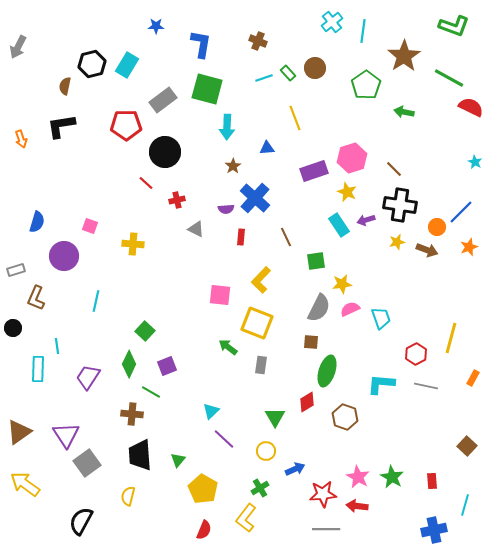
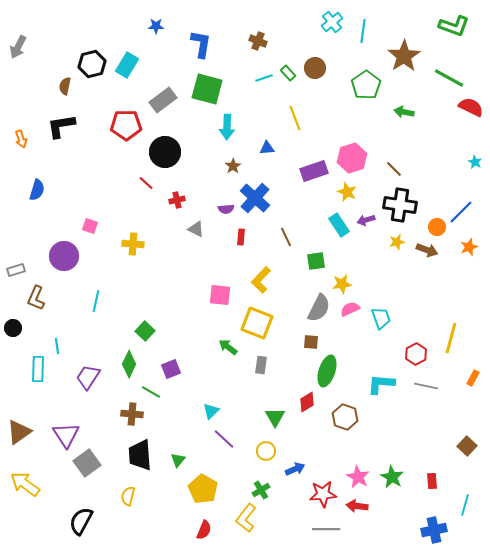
blue semicircle at (37, 222): moved 32 px up
purple square at (167, 366): moved 4 px right, 3 px down
green cross at (260, 488): moved 1 px right, 2 px down
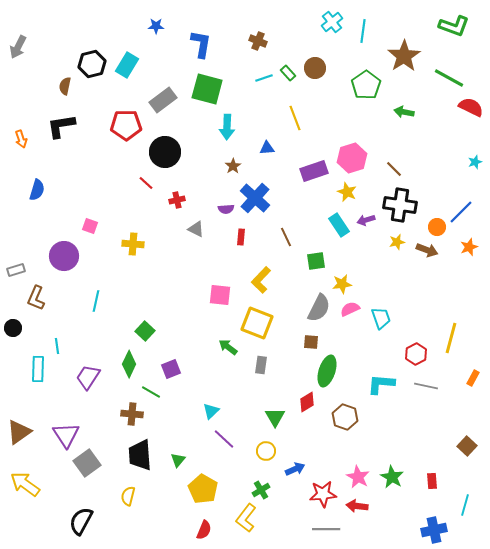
cyan star at (475, 162): rotated 24 degrees clockwise
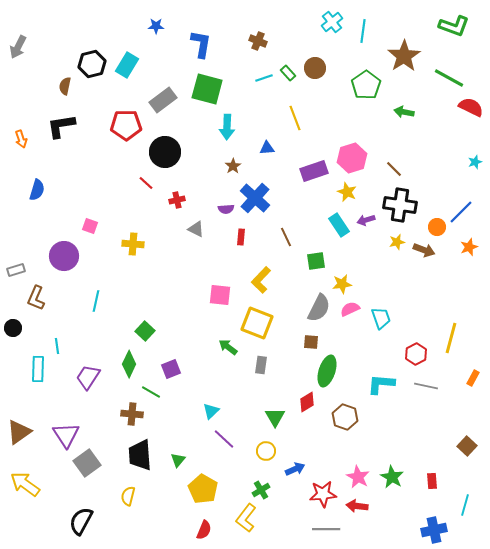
brown arrow at (427, 250): moved 3 px left
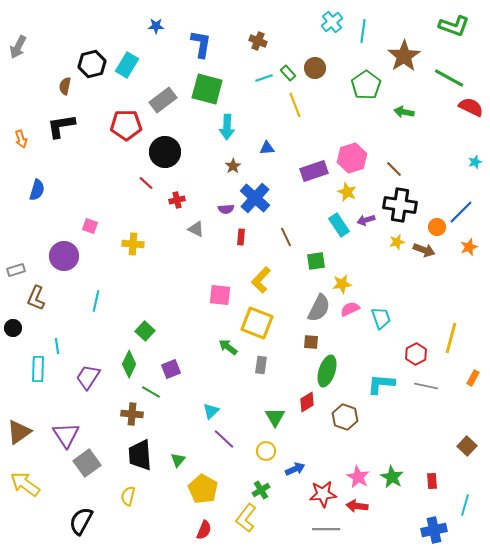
yellow line at (295, 118): moved 13 px up
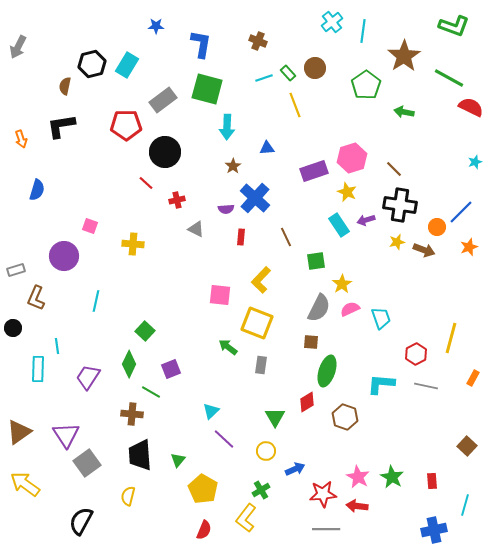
yellow star at (342, 284): rotated 24 degrees counterclockwise
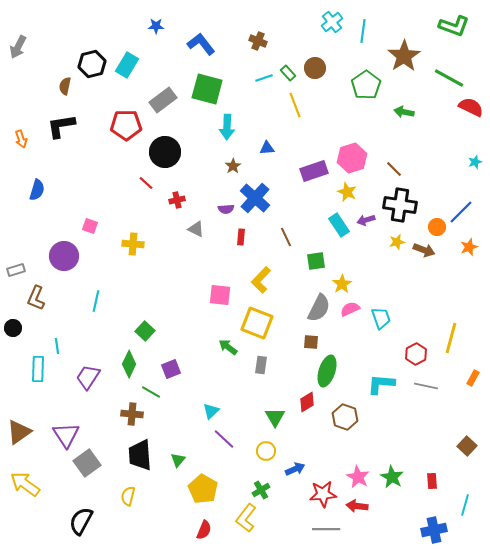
blue L-shape at (201, 44): rotated 48 degrees counterclockwise
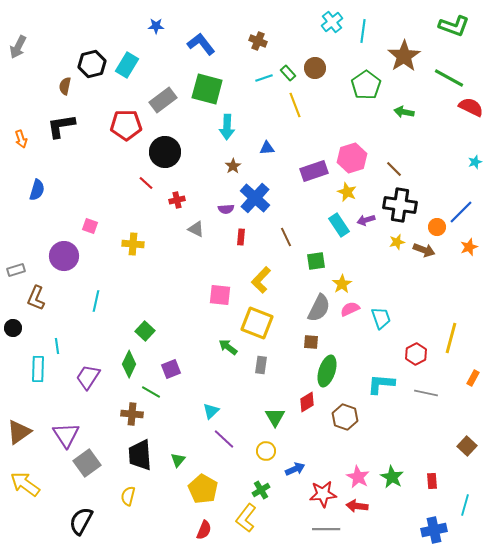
gray line at (426, 386): moved 7 px down
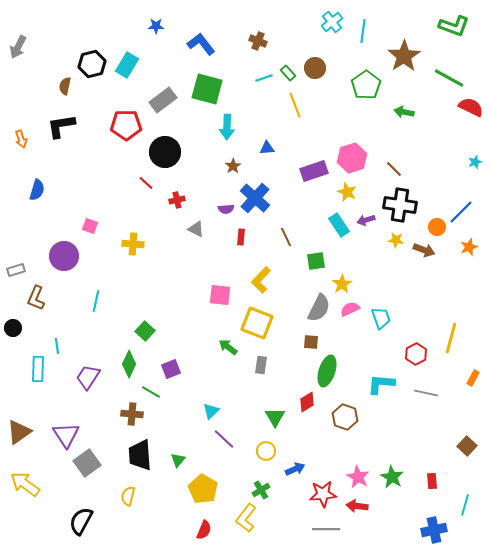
yellow star at (397, 242): moved 1 px left, 2 px up; rotated 21 degrees clockwise
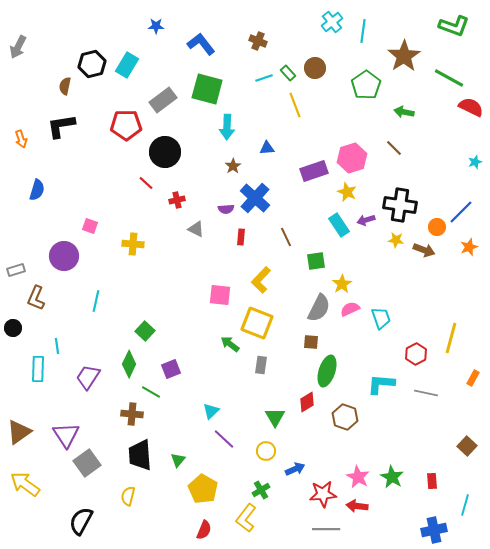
brown line at (394, 169): moved 21 px up
green arrow at (228, 347): moved 2 px right, 3 px up
